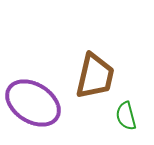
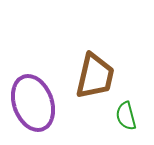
purple ellipse: rotated 38 degrees clockwise
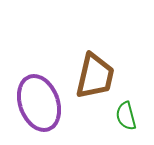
purple ellipse: moved 6 px right
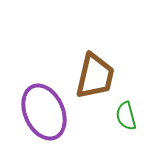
purple ellipse: moved 5 px right, 9 px down; rotated 4 degrees counterclockwise
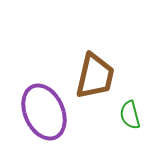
green semicircle: moved 4 px right, 1 px up
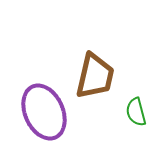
green semicircle: moved 6 px right, 3 px up
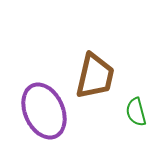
purple ellipse: moved 1 px up
